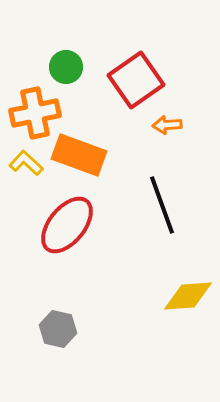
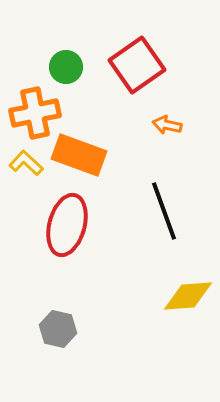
red square: moved 1 px right, 15 px up
orange arrow: rotated 16 degrees clockwise
black line: moved 2 px right, 6 px down
red ellipse: rotated 24 degrees counterclockwise
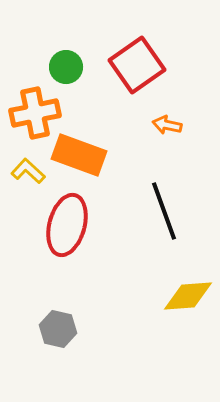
yellow L-shape: moved 2 px right, 8 px down
